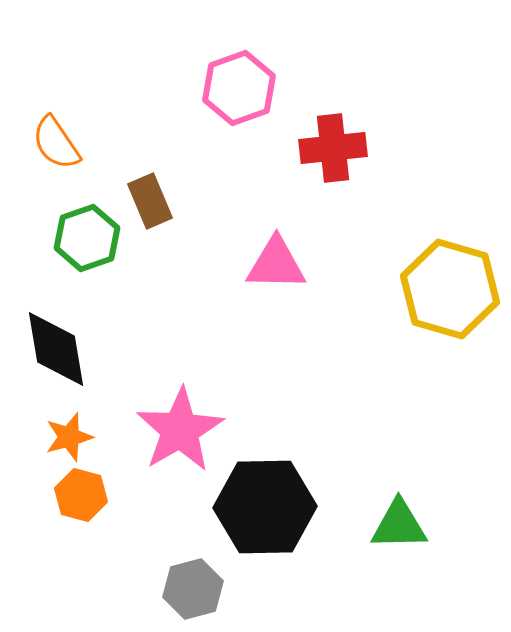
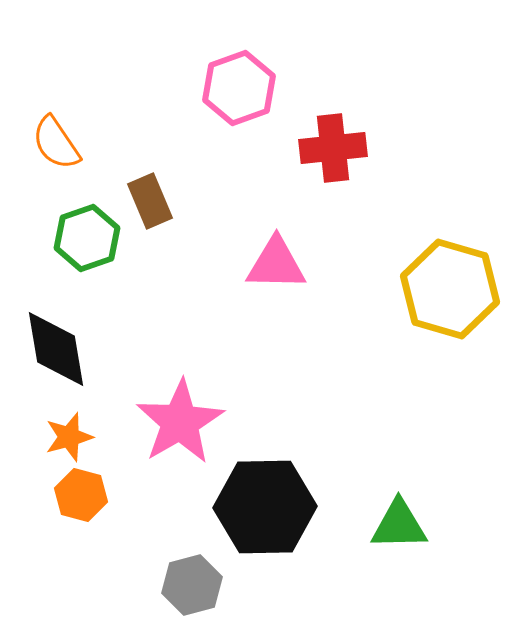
pink star: moved 8 px up
gray hexagon: moved 1 px left, 4 px up
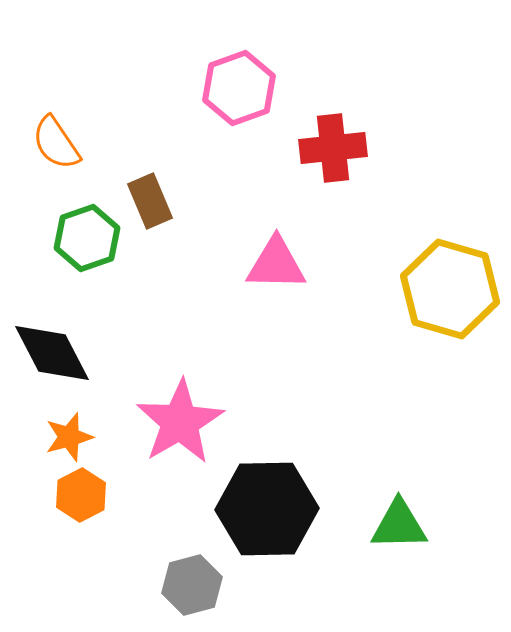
black diamond: moved 4 px left, 4 px down; rotated 18 degrees counterclockwise
orange hexagon: rotated 18 degrees clockwise
black hexagon: moved 2 px right, 2 px down
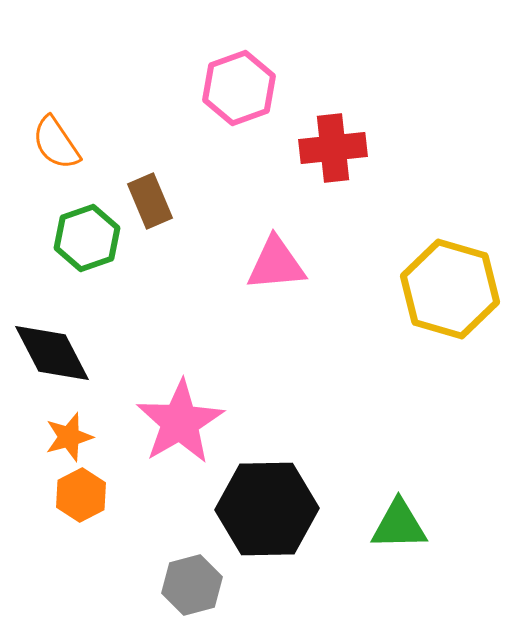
pink triangle: rotated 6 degrees counterclockwise
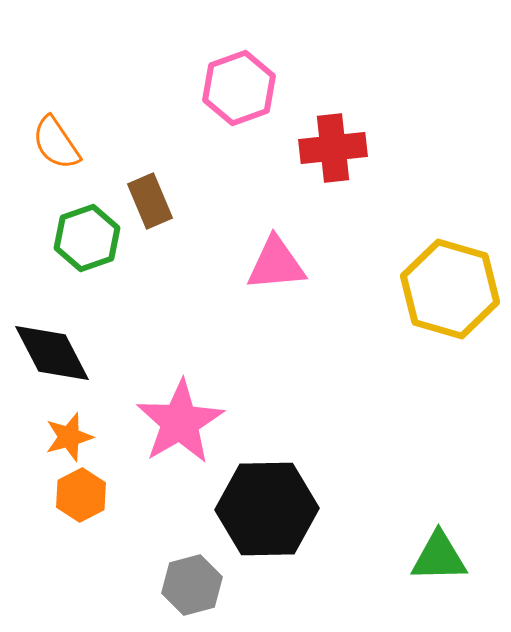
green triangle: moved 40 px right, 32 px down
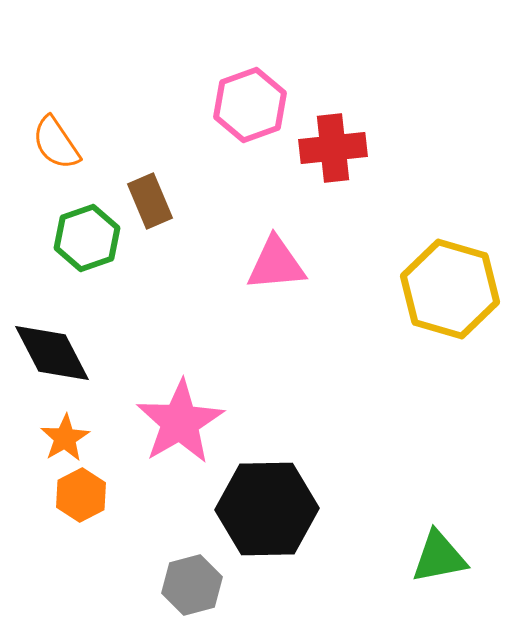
pink hexagon: moved 11 px right, 17 px down
orange star: moved 4 px left, 1 px down; rotated 15 degrees counterclockwise
green triangle: rotated 10 degrees counterclockwise
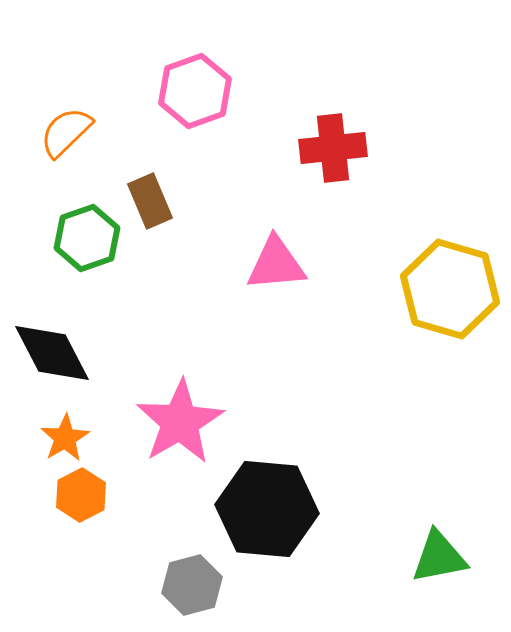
pink hexagon: moved 55 px left, 14 px up
orange semicircle: moved 10 px right, 11 px up; rotated 80 degrees clockwise
black hexagon: rotated 6 degrees clockwise
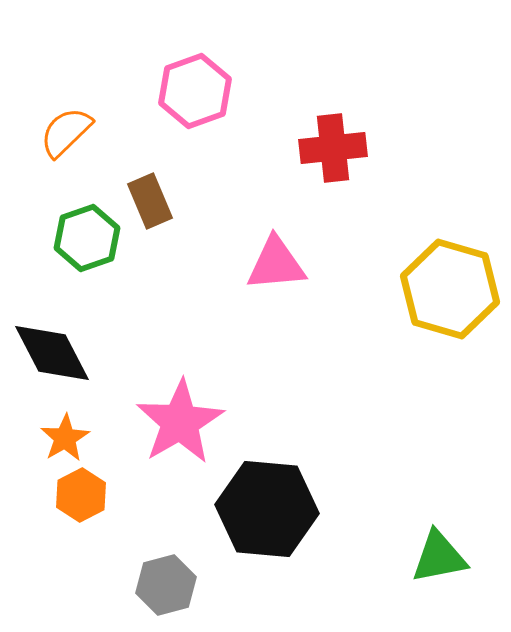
gray hexagon: moved 26 px left
